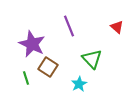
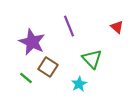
purple star: moved 2 px up
green line: rotated 32 degrees counterclockwise
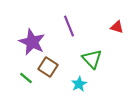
red triangle: rotated 24 degrees counterclockwise
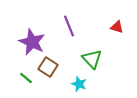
cyan star: rotated 21 degrees counterclockwise
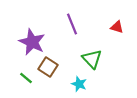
purple line: moved 3 px right, 2 px up
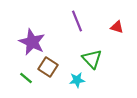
purple line: moved 5 px right, 3 px up
cyan star: moved 2 px left, 4 px up; rotated 28 degrees counterclockwise
